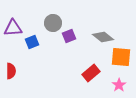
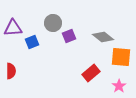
pink star: moved 1 px down
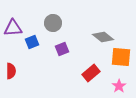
purple square: moved 7 px left, 13 px down
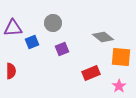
red rectangle: rotated 18 degrees clockwise
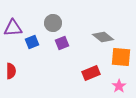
purple square: moved 6 px up
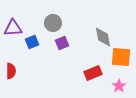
gray diamond: rotated 40 degrees clockwise
red rectangle: moved 2 px right
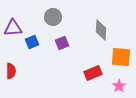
gray circle: moved 6 px up
gray diamond: moved 2 px left, 7 px up; rotated 15 degrees clockwise
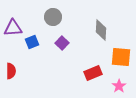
purple square: rotated 24 degrees counterclockwise
